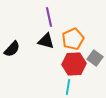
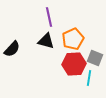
gray square: rotated 14 degrees counterclockwise
cyan line: moved 21 px right, 9 px up
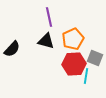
cyan line: moved 3 px left, 2 px up
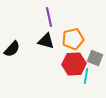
orange pentagon: rotated 10 degrees clockwise
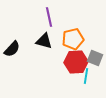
black triangle: moved 2 px left
red hexagon: moved 2 px right, 2 px up
